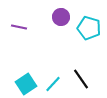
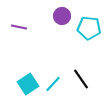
purple circle: moved 1 px right, 1 px up
cyan pentagon: rotated 10 degrees counterclockwise
cyan square: moved 2 px right
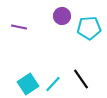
cyan pentagon: rotated 10 degrees counterclockwise
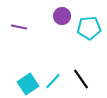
cyan line: moved 3 px up
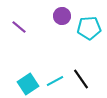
purple line: rotated 28 degrees clockwise
cyan line: moved 2 px right; rotated 18 degrees clockwise
